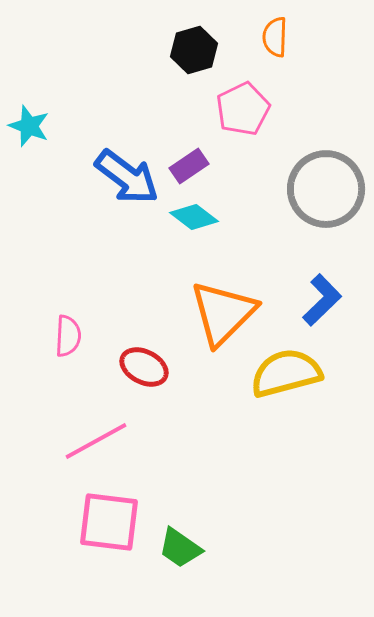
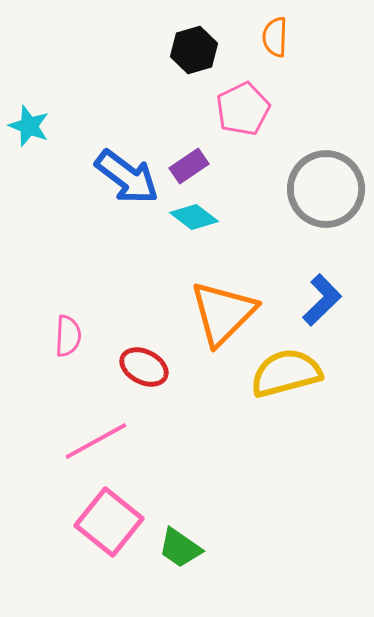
pink square: rotated 32 degrees clockwise
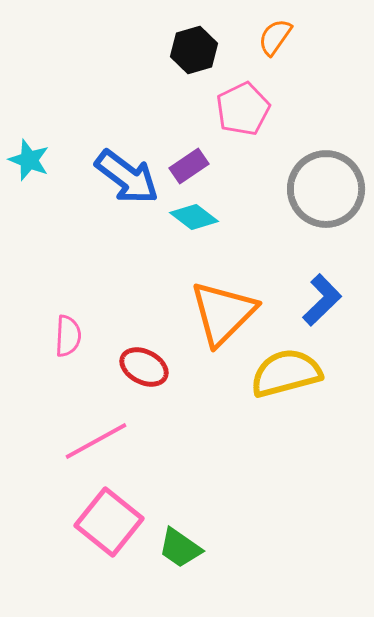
orange semicircle: rotated 33 degrees clockwise
cyan star: moved 34 px down
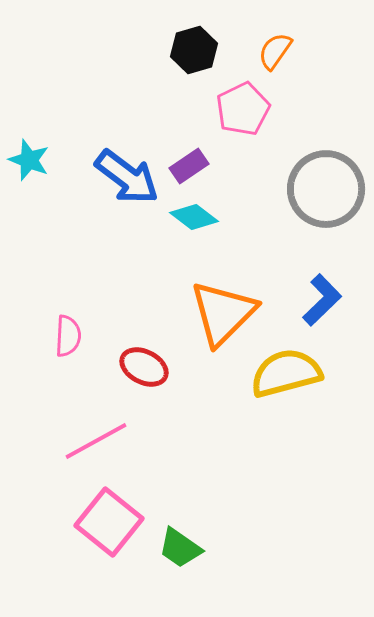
orange semicircle: moved 14 px down
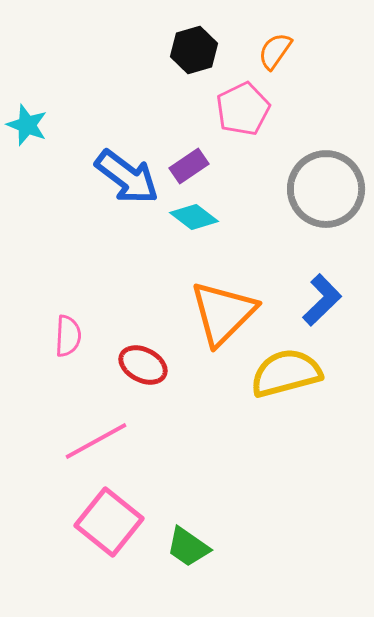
cyan star: moved 2 px left, 35 px up
red ellipse: moved 1 px left, 2 px up
green trapezoid: moved 8 px right, 1 px up
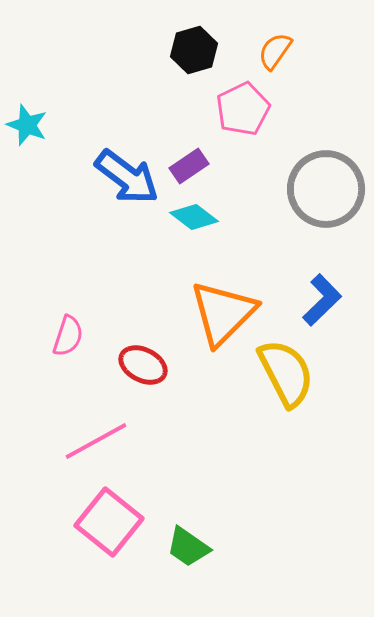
pink semicircle: rotated 15 degrees clockwise
yellow semicircle: rotated 78 degrees clockwise
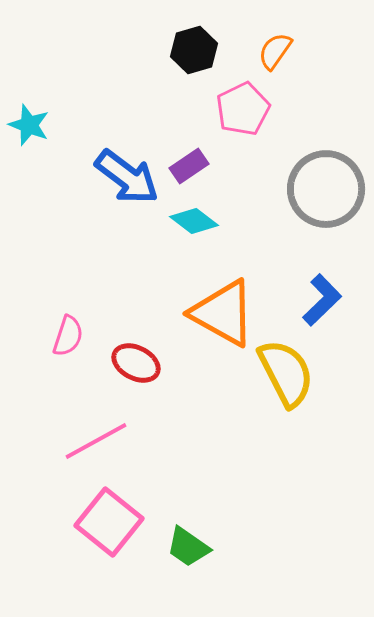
cyan star: moved 2 px right
cyan diamond: moved 4 px down
orange triangle: rotated 46 degrees counterclockwise
red ellipse: moved 7 px left, 2 px up
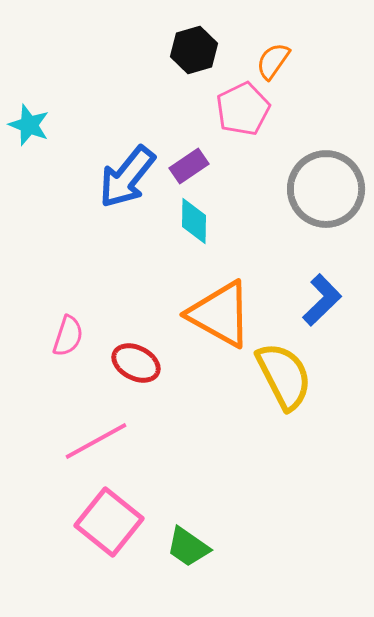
orange semicircle: moved 2 px left, 10 px down
blue arrow: rotated 92 degrees clockwise
cyan diamond: rotated 54 degrees clockwise
orange triangle: moved 3 px left, 1 px down
yellow semicircle: moved 2 px left, 3 px down
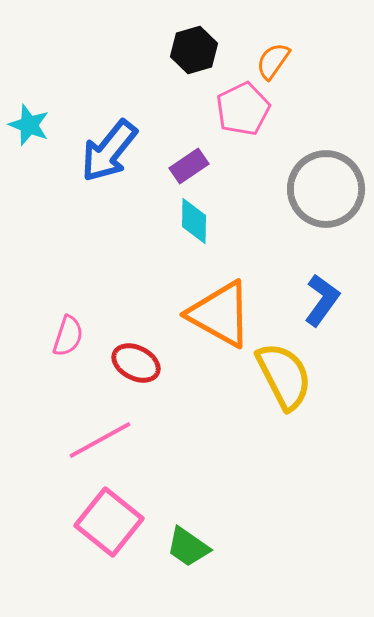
blue arrow: moved 18 px left, 26 px up
blue L-shape: rotated 10 degrees counterclockwise
pink line: moved 4 px right, 1 px up
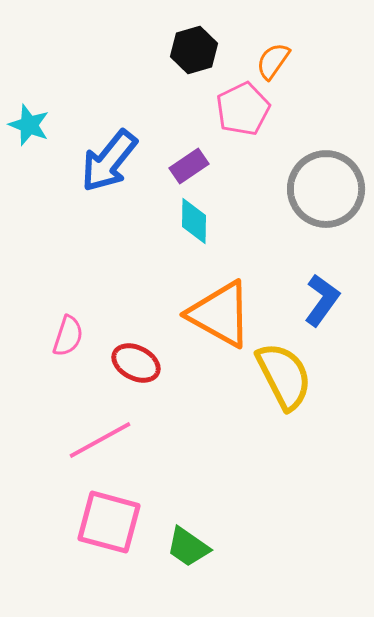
blue arrow: moved 10 px down
pink square: rotated 24 degrees counterclockwise
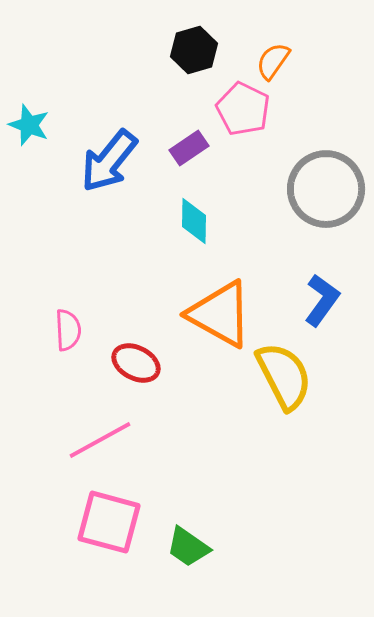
pink pentagon: rotated 20 degrees counterclockwise
purple rectangle: moved 18 px up
pink semicircle: moved 6 px up; rotated 21 degrees counterclockwise
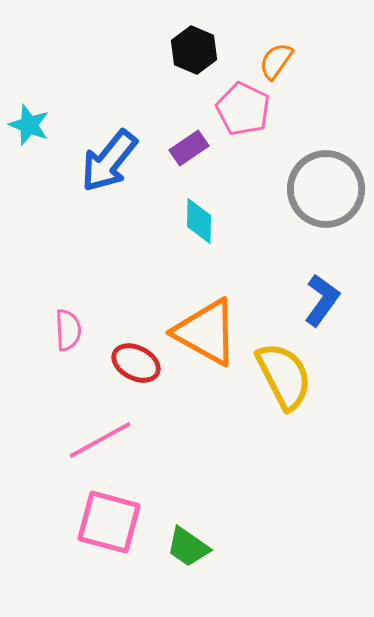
black hexagon: rotated 21 degrees counterclockwise
orange semicircle: moved 3 px right
cyan diamond: moved 5 px right
orange triangle: moved 14 px left, 18 px down
